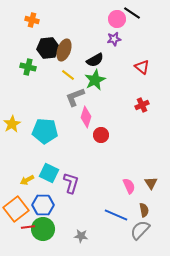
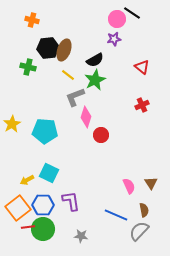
purple L-shape: moved 18 px down; rotated 25 degrees counterclockwise
orange square: moved 2 px right, 1 px up
gray semicircle: moved 1 px left, 1 px down
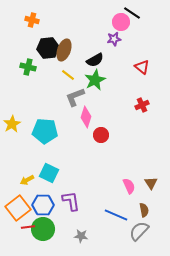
pink circle: moved 4 px right, 3 px down
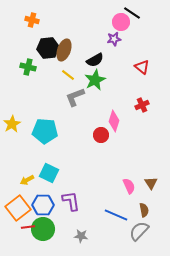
pink diamond: moved 28 px right, 4 px down
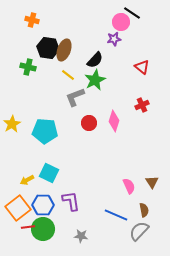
black hexagon: rotated 15 degrees clockwise
black semicircle: rotated 18 degrees counterclockwise
red circle: moved 12 px left, 12 px up
brown triangle: moved 1 px right, 1 px up
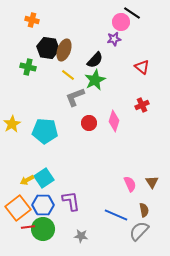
cyan square: moved 5 px left, 5 px down; rotated 30 degrees clockwise
pink semicircle: moved 1 px right, 2 px up
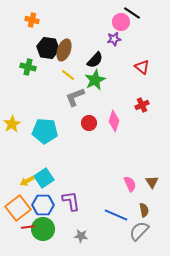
yellow arrow: moved 1 px down
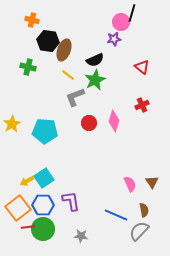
black line: rotated 72 degrees clockwise
black hexagon: moved 7 px up
black semicircle: rotated 24 degrees clockwise
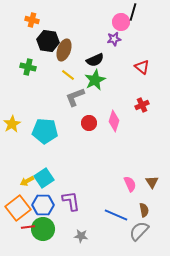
black line: moved 1 px right, 1 px up
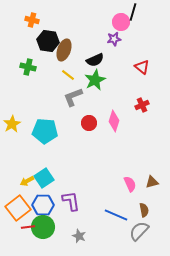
gray L-shape: moved 2 px left
brown triangle: rotated 48 degrees clockwise
green circle: moved 2 px up
gray star: moved 2 px left; rotated 16 degrees clockwise
